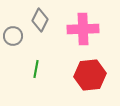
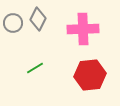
gray diamond: moved 2 px left, 1 px up
gray circle: moved 13 px up
green line: moved 1 px left, 1 px up; rotated 48 degrees clockwise
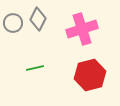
pink cross: moved 1 px left; rotated 16 degrees counterclockwise
green line: rotated 18 degrees clockwise
red hexagon: rotated 8 degrees counterclockwise
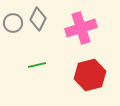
pink cross: moved 1 px left, 1 px up
green line: moved 2 px right, 3 px up
